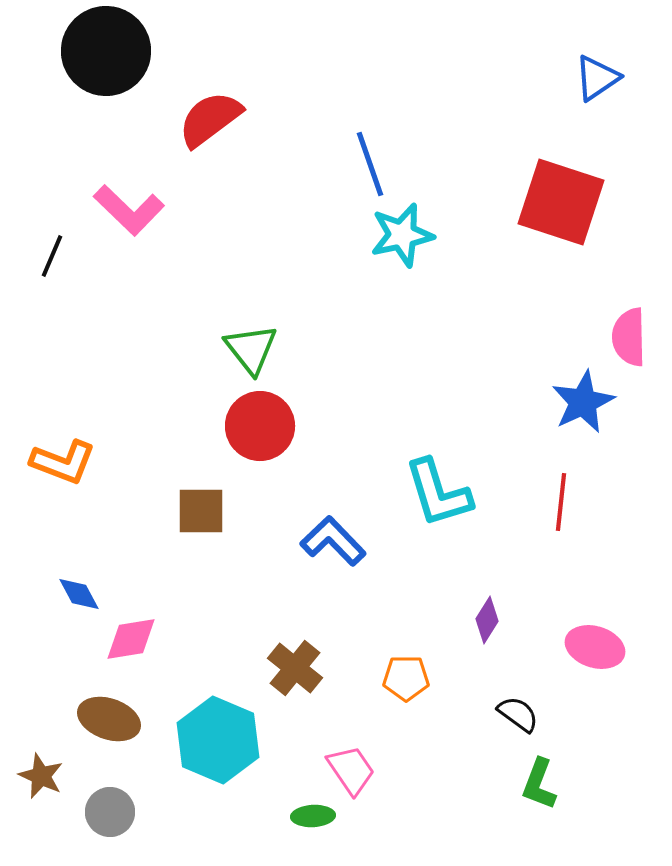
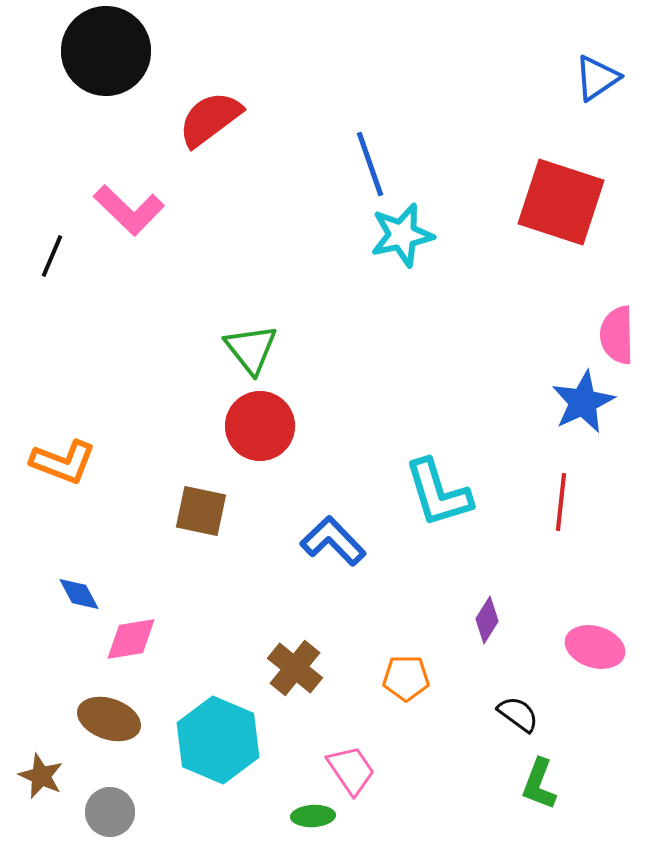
pink semicircle: moved 12 px left, 2 px up
brown square: rotated 12 degrees clockwise
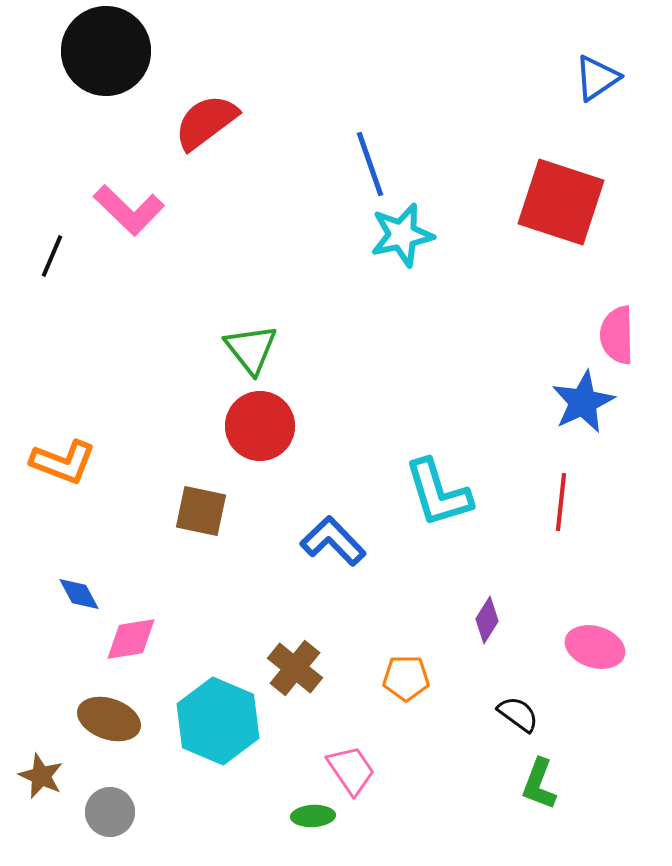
red semicircle: moved 4 px left, 3 px down
cyan hexagon: moved 19 px up
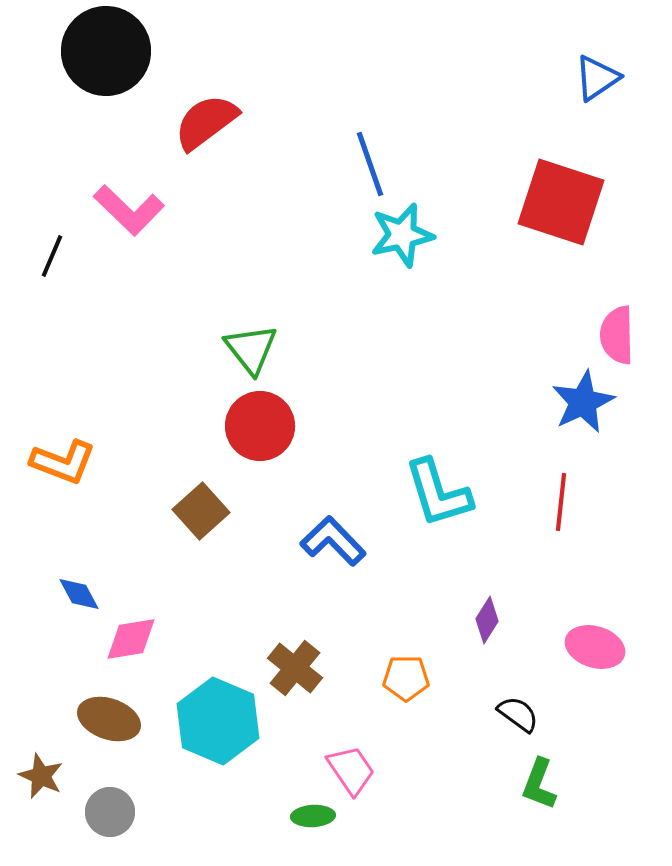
brown square: rotated 36 degrees clockwise
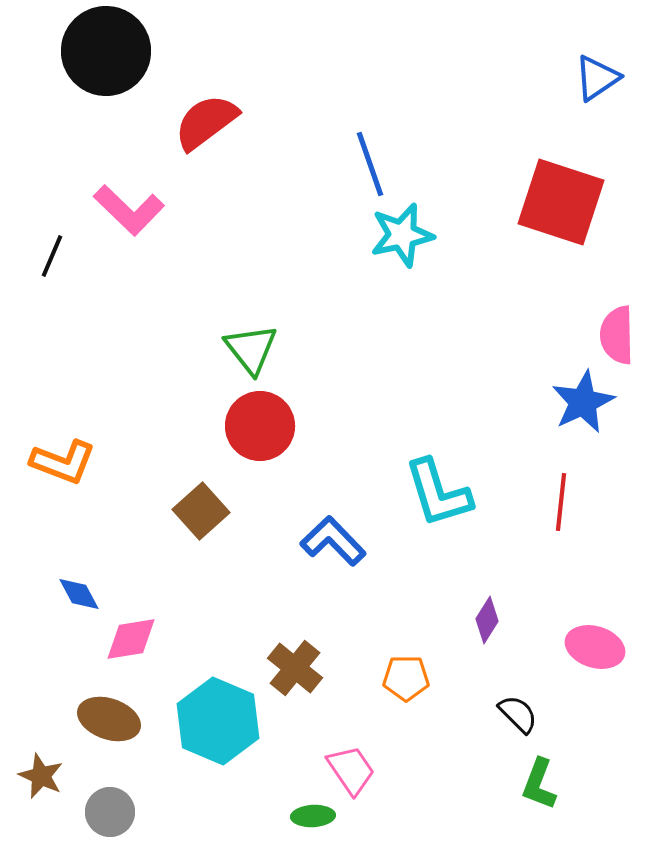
black semicircle: rotated 9 degrees clockwise
